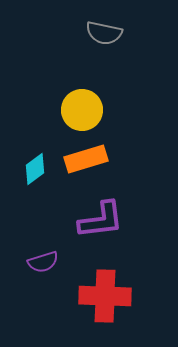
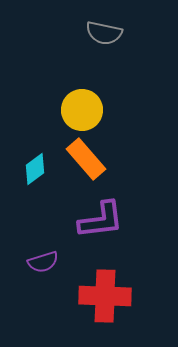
orange rectangle: rotated 66 degrees clockwise
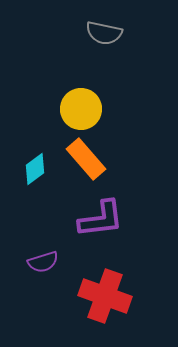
yellow circle: moved 1 px left, 1 px up
purple L-shape: moved 1 px up
red cross: rotated 18 degrees clockwise
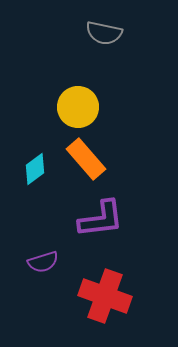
yellow circle: moved 3 px left, 2 px up
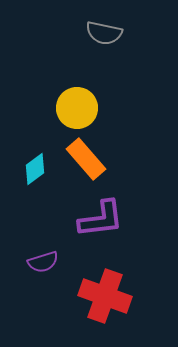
yellow circle: moved 1 px left, 1 px down
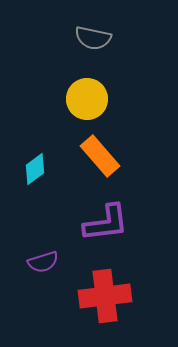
gray semicircle: moved 11 px left, 5 px down
yellow circle: moved 10 px right, 9 px up
orange rectangle: moved 14 px right, 3 px up
purple L-shape: moved 5 px right, 4 px down
red cross: rotated 27 degrees counterclockwise
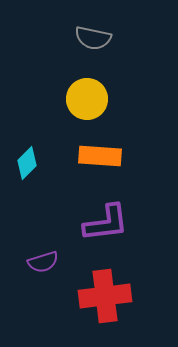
orange rectangle: rotated 45 degrees counterclockwise
cyan diamond: moved 8 px left, 6 px up; rotated 8 degrees counterclockwise
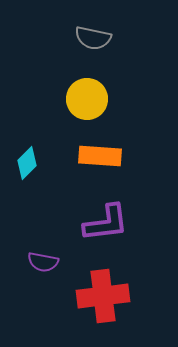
purple semicircle: rotated 28 degrees clockwise
red cross: moved 2 px left
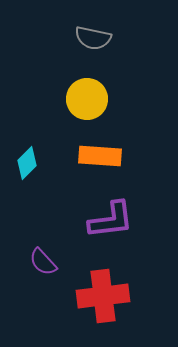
purple L-shape: moved 5 px right, 3 px up
purple semicircle: rotated 36 degrees clockwise
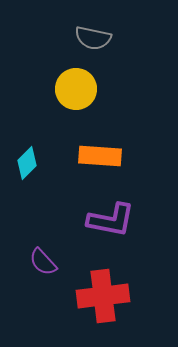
yellow circle: moved 11 px left, 10 px up
purple L-shape: rotated 18 degrees clockwise
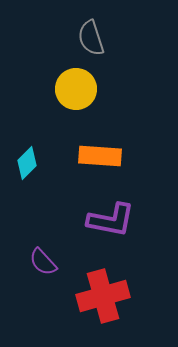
gray semicircle: moved 2 px left; rotated 60 degrees clockwise
red cross: rotated 9 degrees counterclockwise
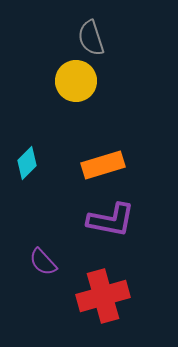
yellow circle: moved 8 px up
orange rectangle: moved 3 px right, 9 px down; rotated 21 degrees counterclockwise
